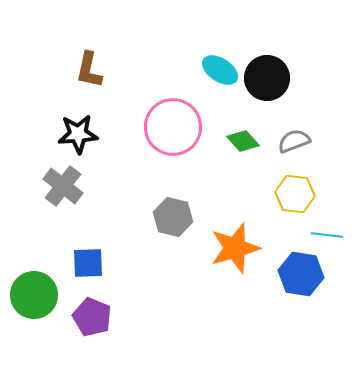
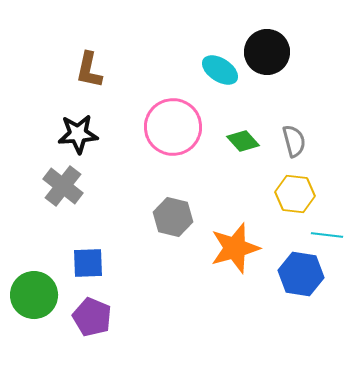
black circle: moved 26 px up
gray semicircle: rotated 96 degrees clockwise
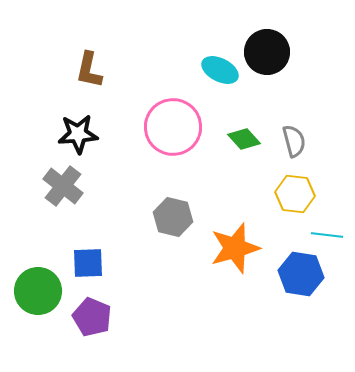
cyan ellipse: rotated 6 degrees counterclockwise
green diamond: moved 1 px right, 2 px up
green circle: moved 4 px right, 4 px up
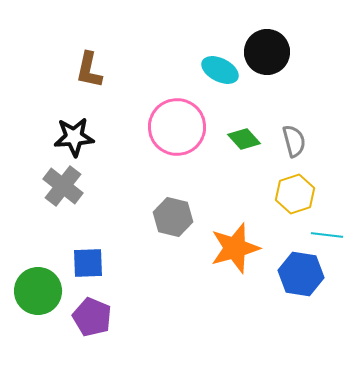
pink circle: moved 4 px right
black star: moved 4 px left, 3 px down
yellow hexagon: rotated 24 degrees counterclockwise
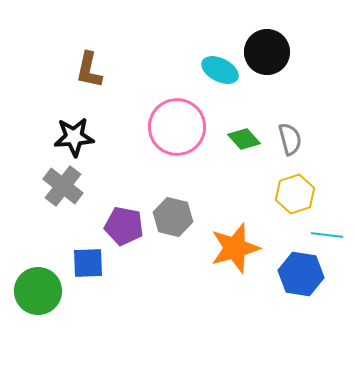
gray semicircle: moved 4 px left, 2 px up
purple pentagon: moved 32 px right, 91 px up; rotated 12 degrees counterclockwise
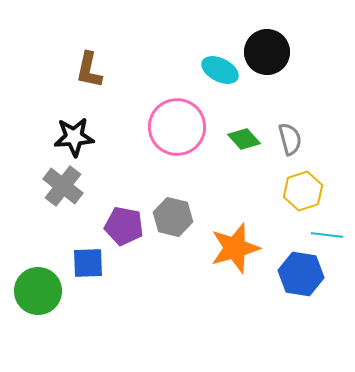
yellow hexagon: moved 8 px right, 3 px up
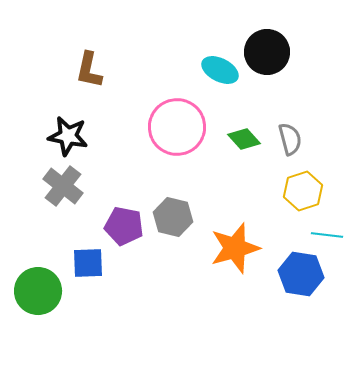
black star: moved 6 px left, 1 px up; rotated 15 degrees clockwise
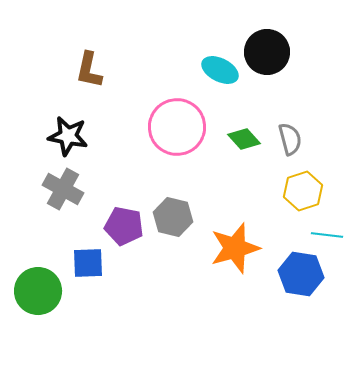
gray cross: moved 3 px down; rotated 9 degrees counterclockwise
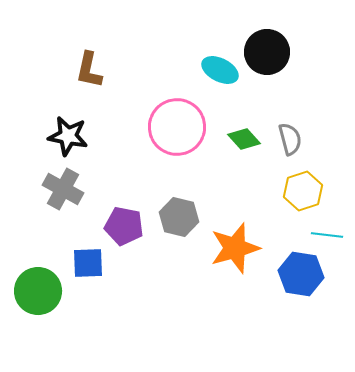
gray hexagon: moved 6 px right
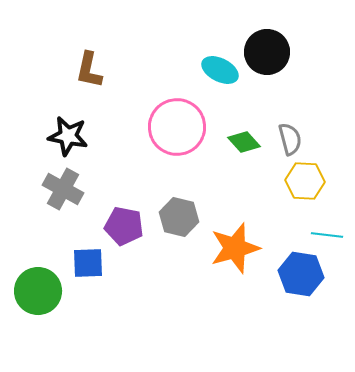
green diamond: moved 3 px down
yellow hexagon: moved 2 px right, 10 px up; rotated 21 degrees clockwise
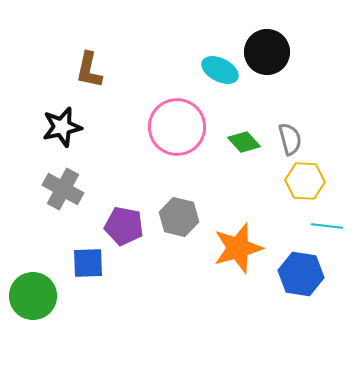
black star: moved 6 px left, 9 px up; rotated 24 degrees counterclockwise
cyan line: moved 9 px up
orange star: moved 3 px right
green circle: moved 5 px left, 5 px down
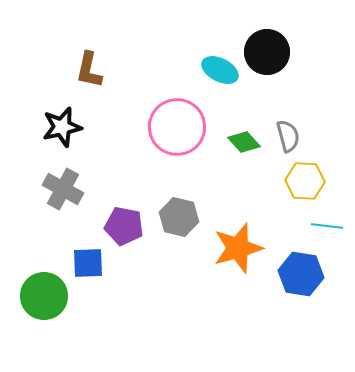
gray semicircle: moved 2 px left, 3 px up
green circle: moved 11 px right
